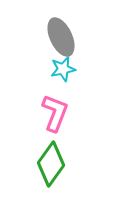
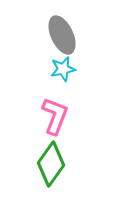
gray ellipse: moved 1 px right, 2 px up
pink L-shape: moved 3 px down
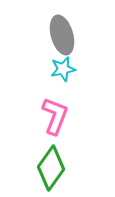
gray ellipse: rotated 9 degrees clockwise
green diamond: moved 4 px down
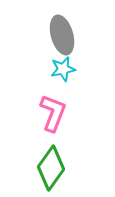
pink L-shape: moved 2 px left, 3 px up
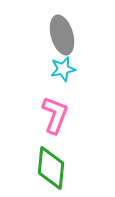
pink L-shape: moved 2 px right, 2 px down
green diamond: rotated 30 degrees counterclockwise
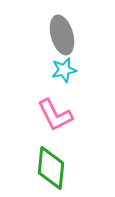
cyan star: moved 1 px right, 1 px down
pink L-shape: rotated 132 degrees clockwise
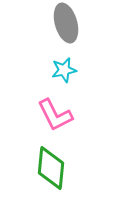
gray ellipse: moved 4 px right, 12 px up
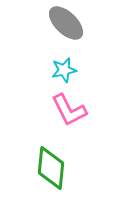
gray ellipse: rotated 30 degrees counterclockwise
pink L-shape: moved 14 px right, 5 px up
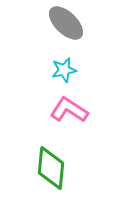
pink L-shape: rotated 150 degrees clockwise
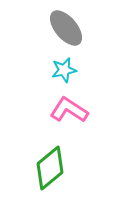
gray ellipse: moved 5 px down; rotated 6 degrees clockwise
green diamond: moved 1 px left; rotated 45 degrees clockwise
